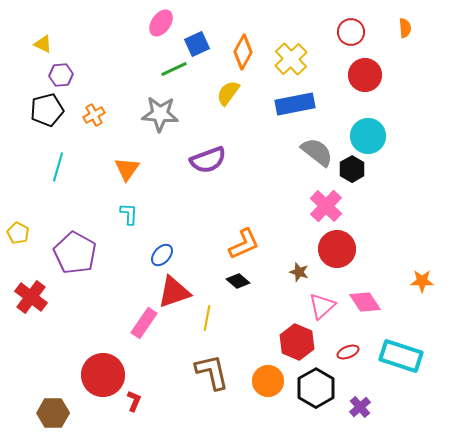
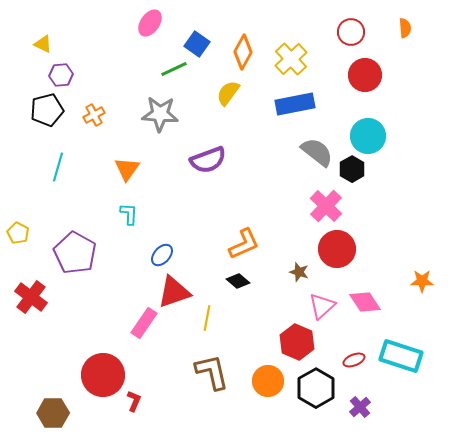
pink ellipse at (161, 23): moved 11 px left
blue square at (197, 44): rotated 30 degrees counterclockwise
red ellipse at (348, 352): moved 6 px right, 8 px down
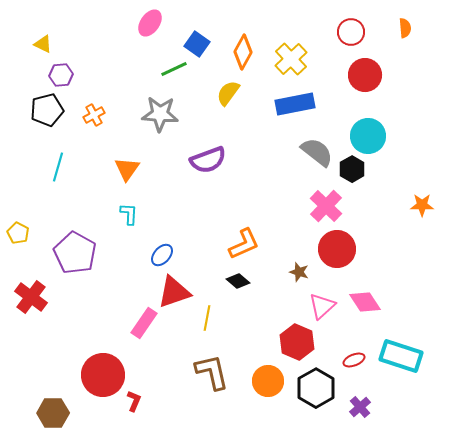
orange star at (422, 281): moved 76 px up
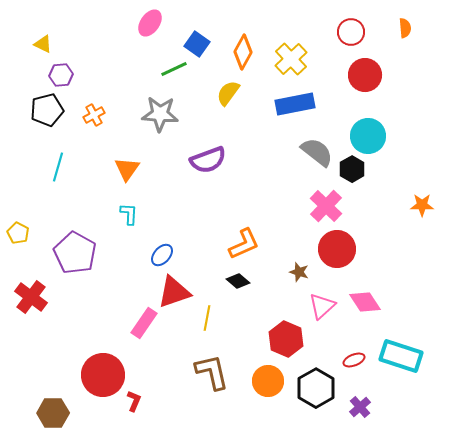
red hexagon at (297, 342): moved 11 px left, 3 px up
